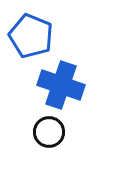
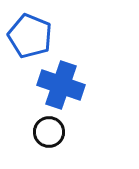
blue pentagon: moved 1 px left
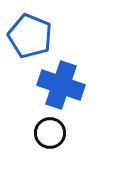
black circle: moved 1 px right, 1 px down
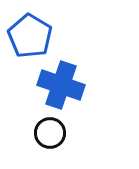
blue pentagon: rotated 9 degrees clockwise
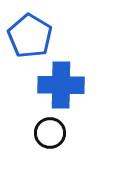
blue cross: rotated 18 degrees counterclockwise
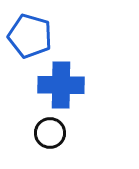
blue pentagon: rotated 15 degrees counterclockwise
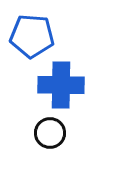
blue pentagon: moved 2 px right; rotated 12 degrees counterclockwise
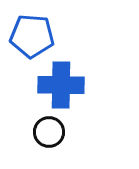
black circle: moved 1 px left, 1 px up
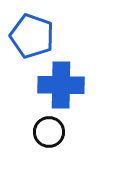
blue pentagon: rotated 15 degrees clockwise
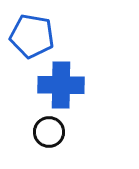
blue pentagon: rotated 9 degrees counterclockwise
